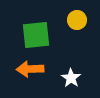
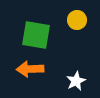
green square: rotated 16 degrees clockwise
white star: moved 5 px right, 3 px down; rotated 12 degrees clockwise
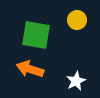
orange arrow: rotated 20 degrees clockwise
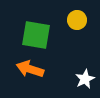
white star: moved 9 px right, 2 px up
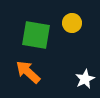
yellow circle: moved 5 px left, 3 px down
orange arrow: moved 2 px left, 3 px down; rotated 24 degrees clockwise
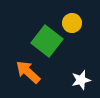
green square: moved 11 px right, 6 px down; rotated 28 degrees clockwise
white star: moved 4 px left, 1 px down; rotated 12 degrees clockwise
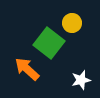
green square: moved 2 px right, 2 px down
orange arrow: moved 1 px left, 3 px up
